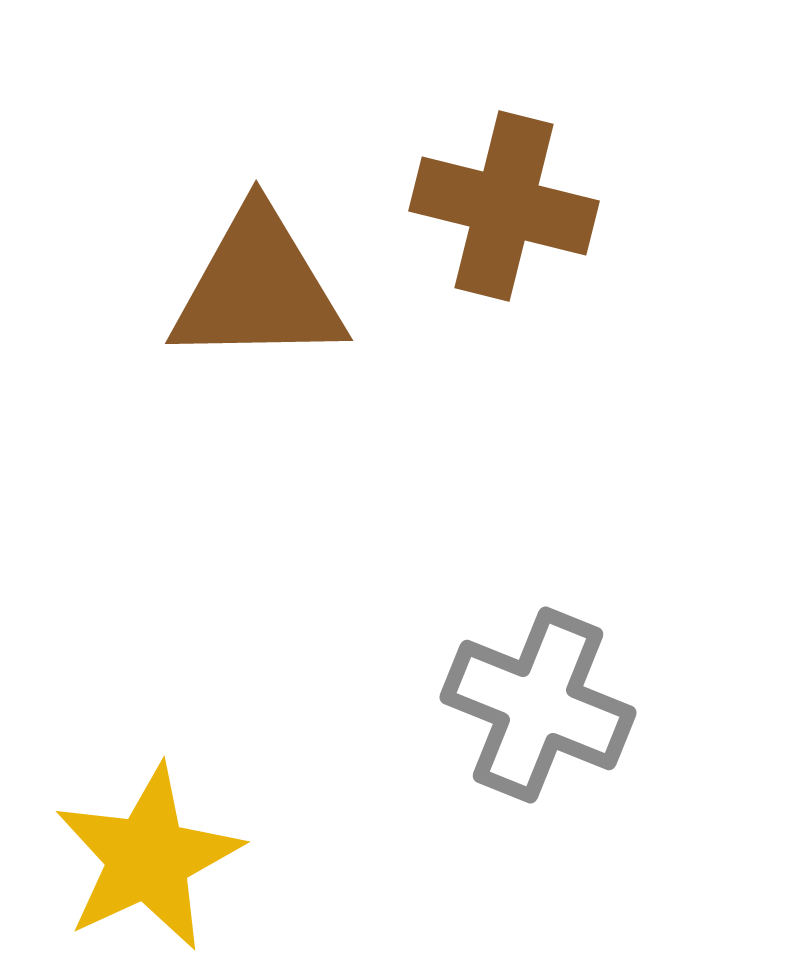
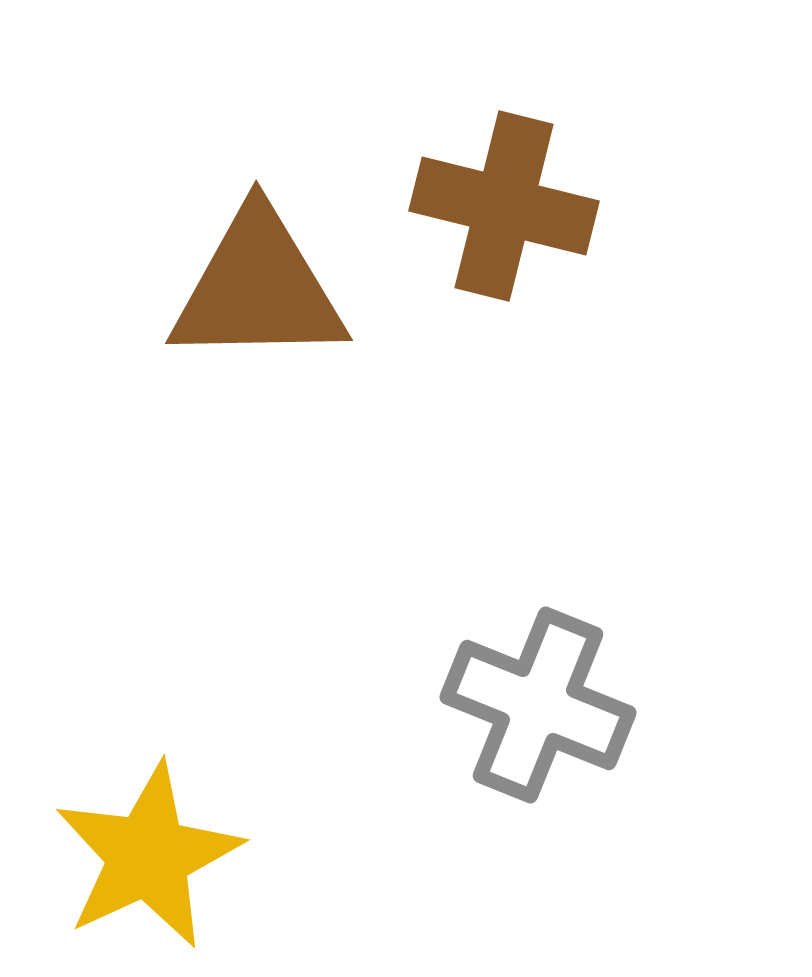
yellow star: moved 2 px up
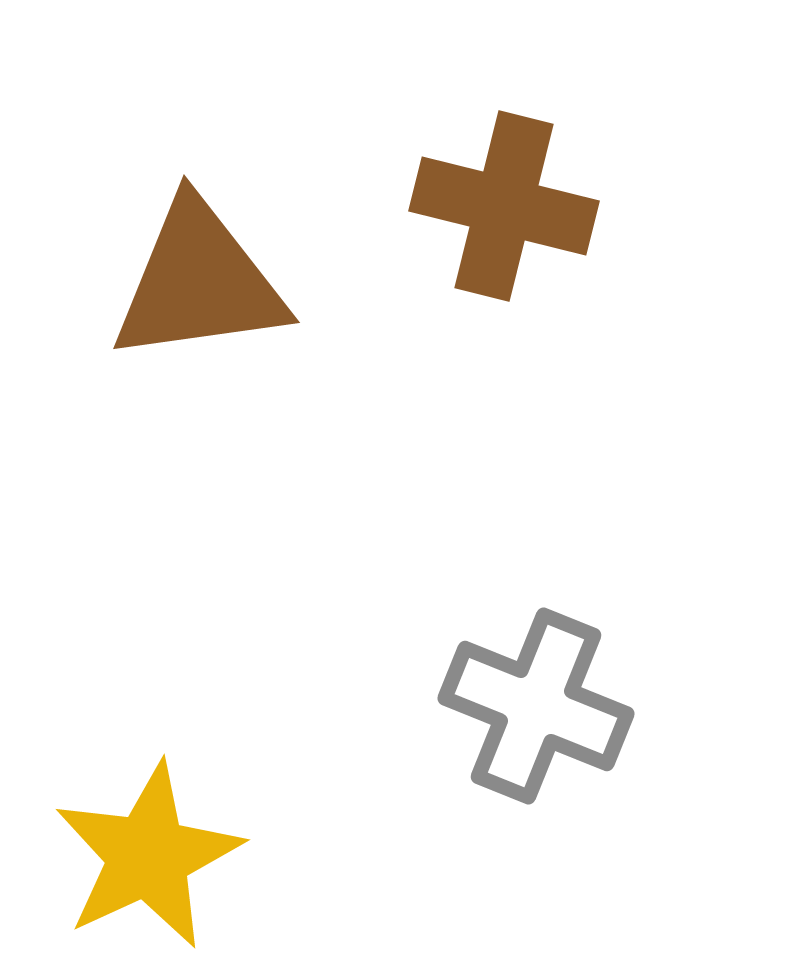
brown triangle: moved 59 px left, 6 px up; rotated 7 degrees counterclockwise
gray cross: moved 2 px left, 1 px down
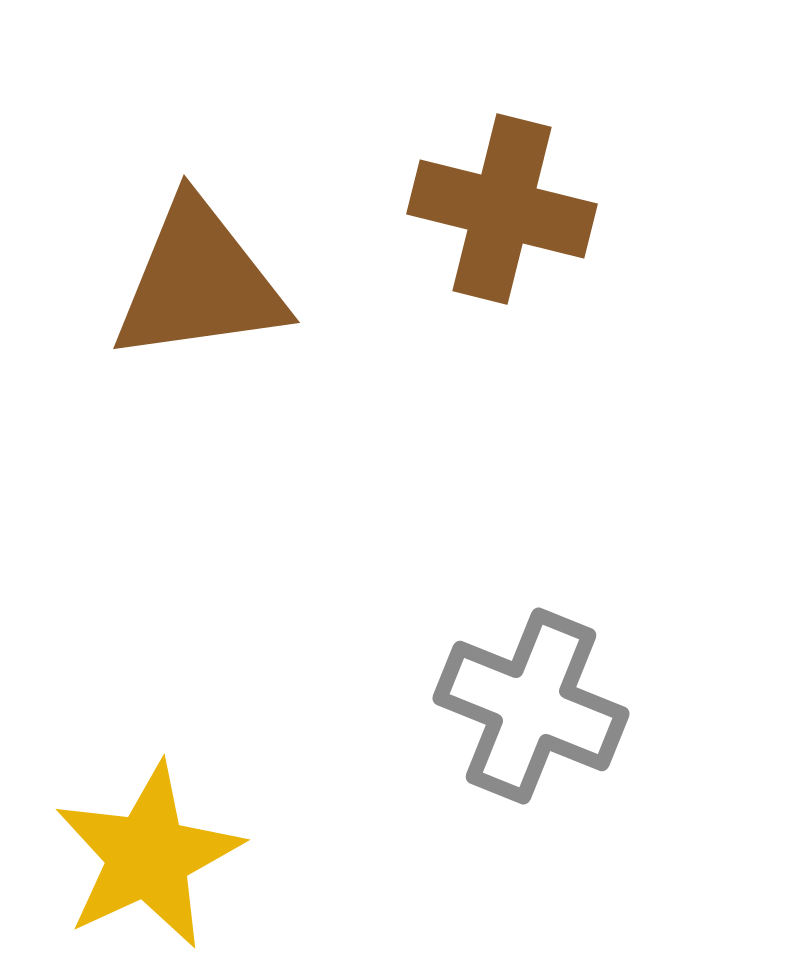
brown cross: moved 2 px left, 3 px down
gray cross: moved 5 px left
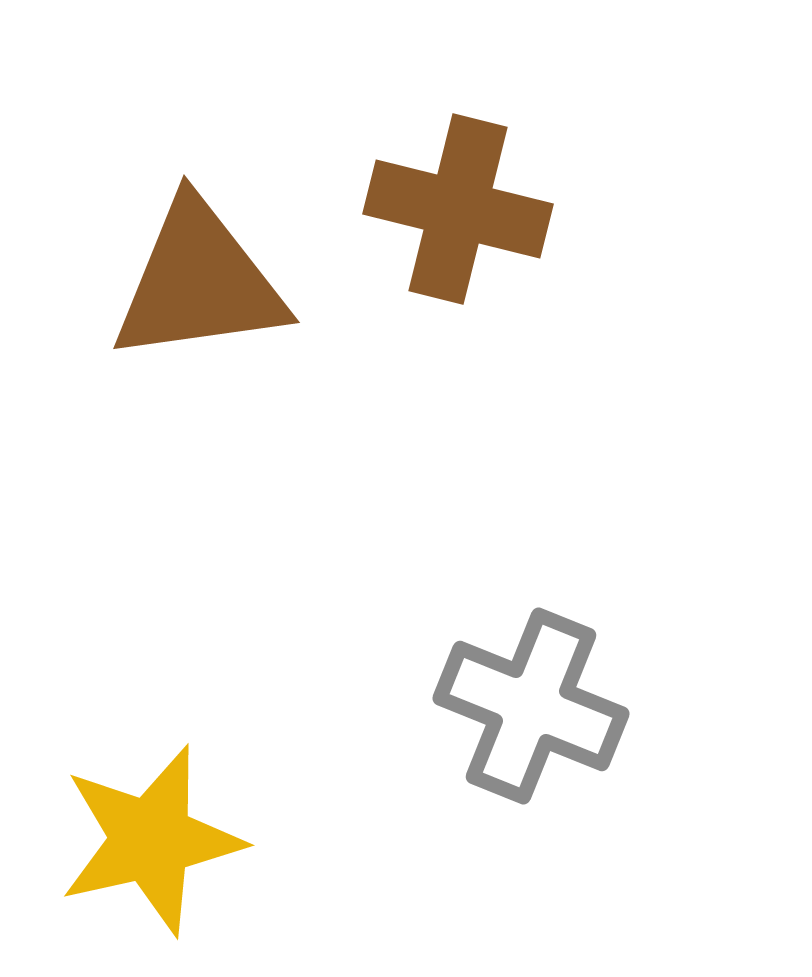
brown cross: moved 44 px left
yellow star: moved 3 px right, 16 px up; rotated 12 degrees clockwise
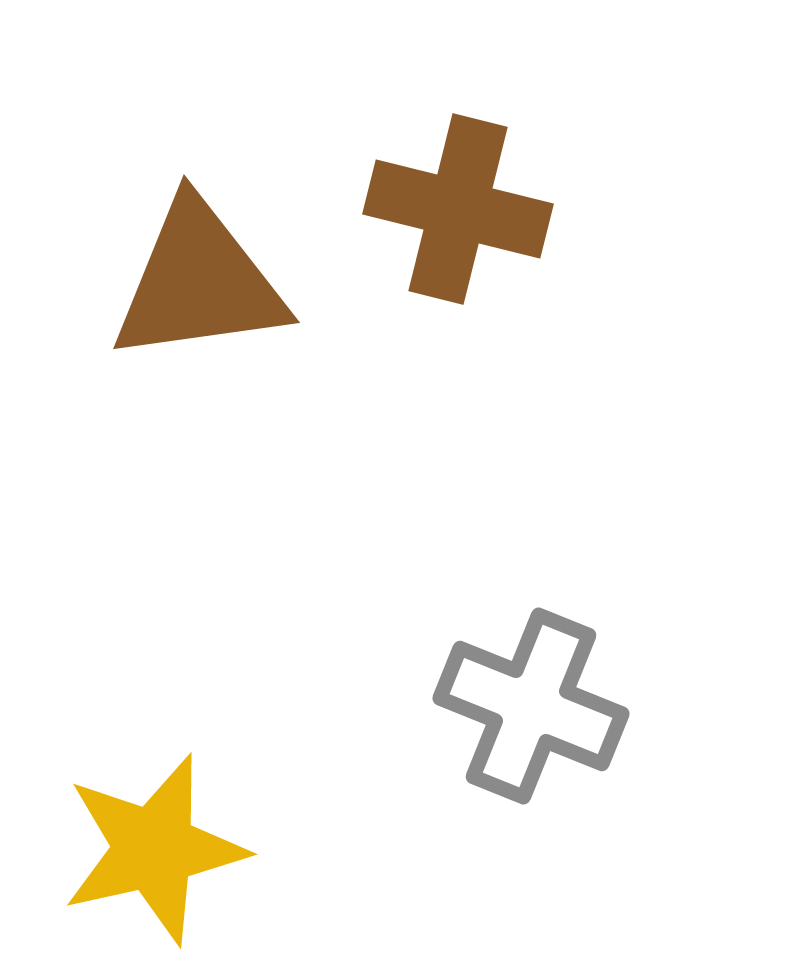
yellow star: moved 3 px right, 9 px down
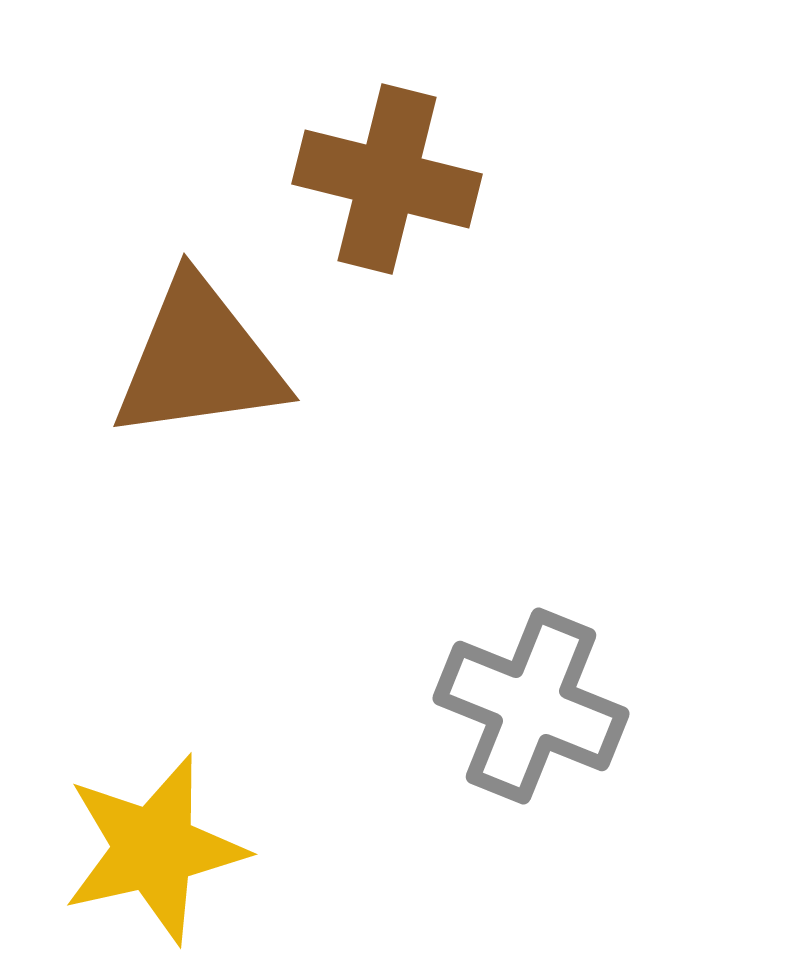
brown cross: moved 71 px left, 30 px up
brown triangle: moved 78 px down
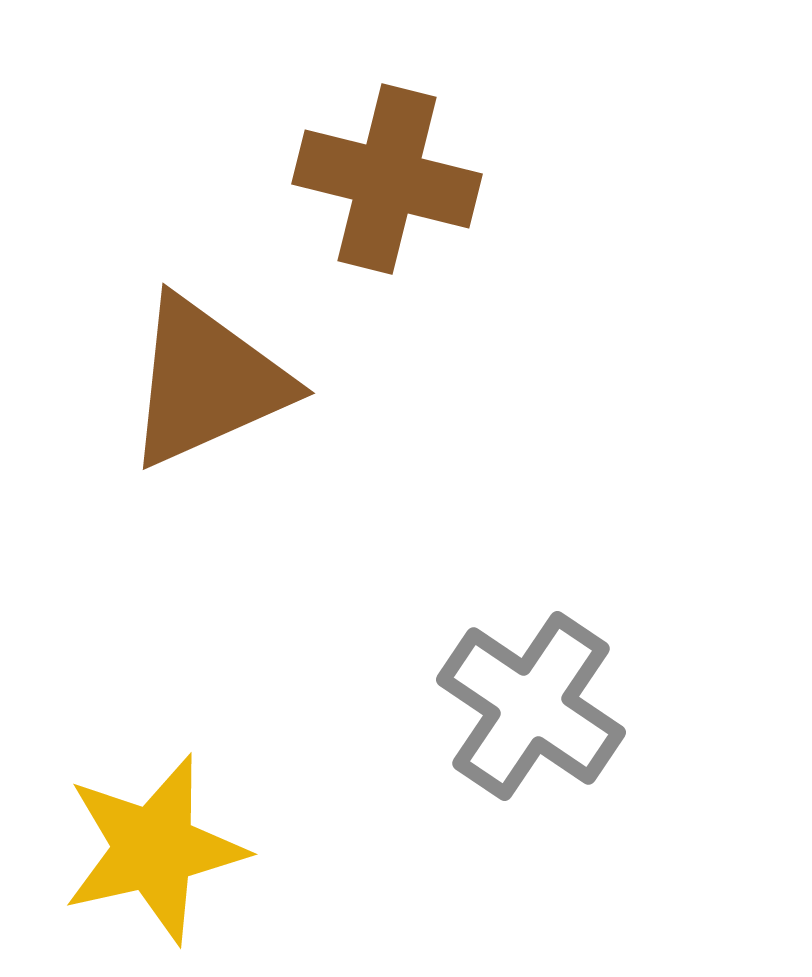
brown triangle: moved 8 px right, 22 px down; rotated 16 degrees counterclockwise
gray cross: rotated 12 degrees clockwise
